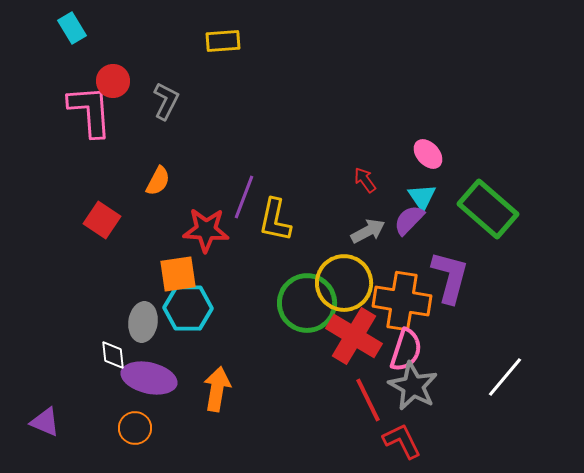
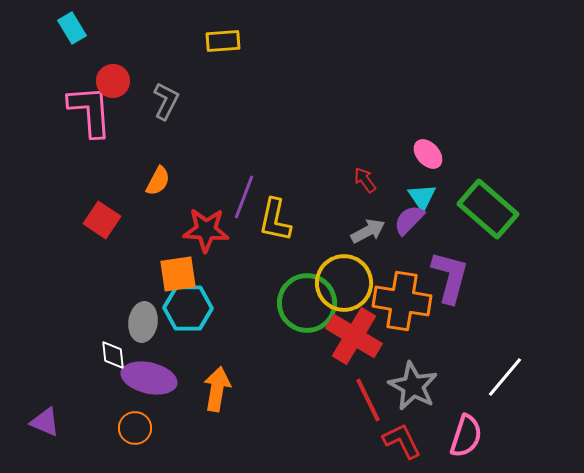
pink semicircle: moved 60 px right, 86 px down
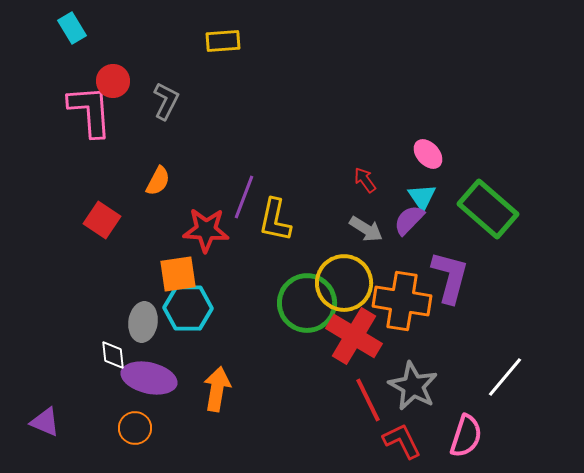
gray arrow: moved 2 px left, 2 px up; rotated 60 degrees clockwise
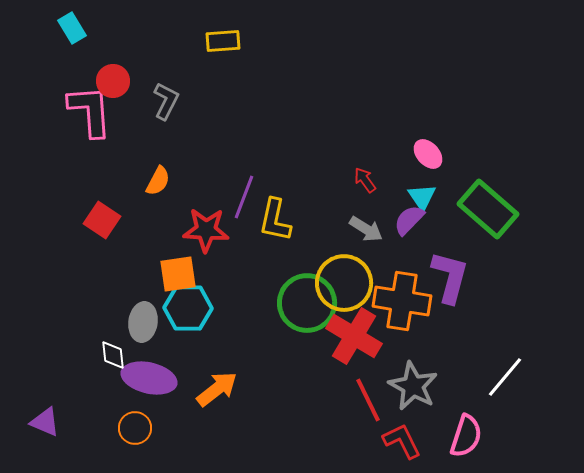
orange arrow: rotated 42 degrees clockwise
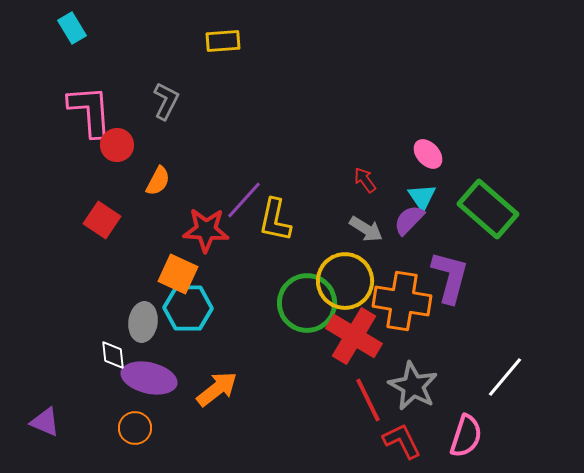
red circle: moved 4 px right, 64 px down
purple line: moved 3 px down; rotated 21 degrees clockwise
orange square: rotated 33 degrees clockwise
yellow circle: moved 1 px right, 2 px up
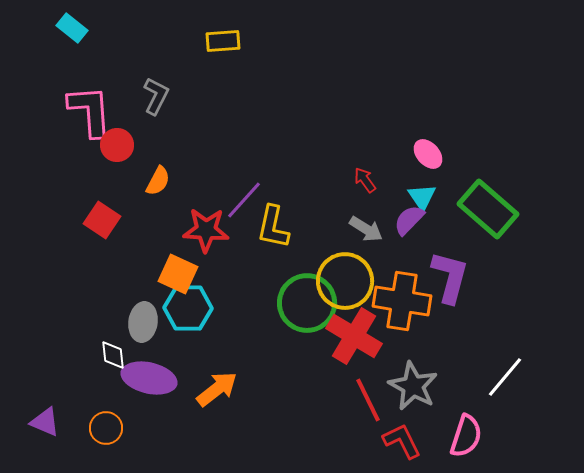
cyan rectangle: rotated 20 degrees counterclockwise
gray L-shape: moved 10 px left, 5 px up
yellow L-shape: moved 2 px left, 7 px down
orange circle: moved 29 px left
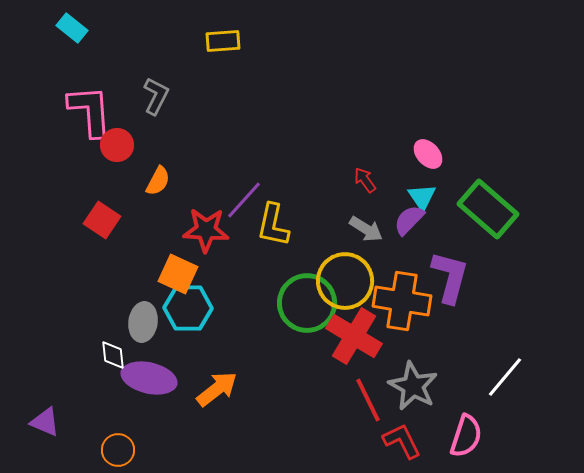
yellow L-shape: moved 2 px up
orange circle: moved 12 px right, 22 px down
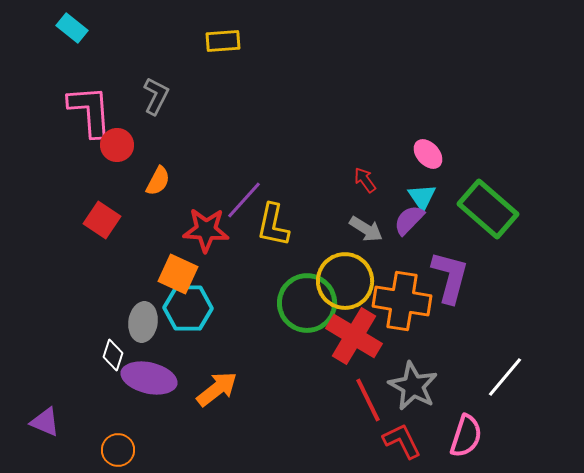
white diamond: rotated 24 degrees clockwise
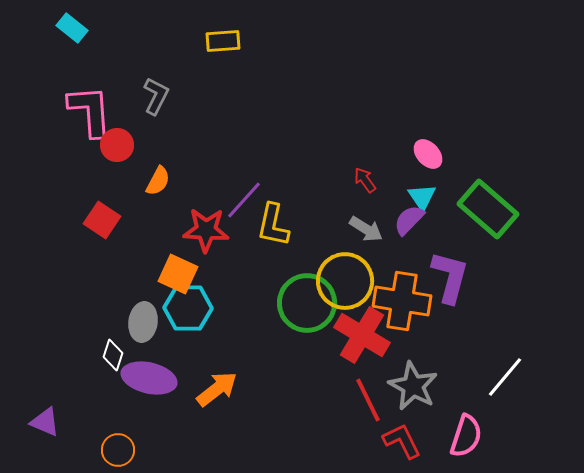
red cross: moved 8 px right, 1 px up
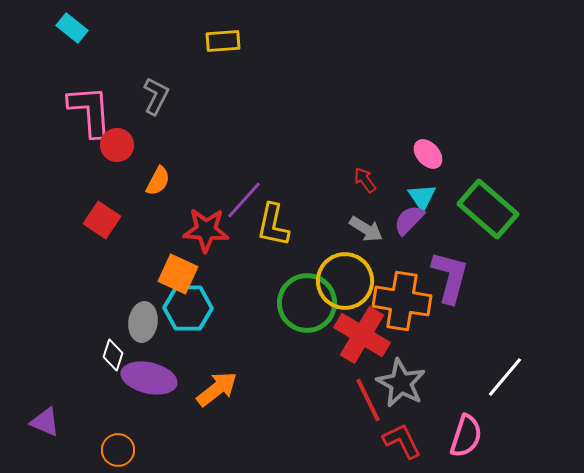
gray star: moved 12 px left, 3 px up
